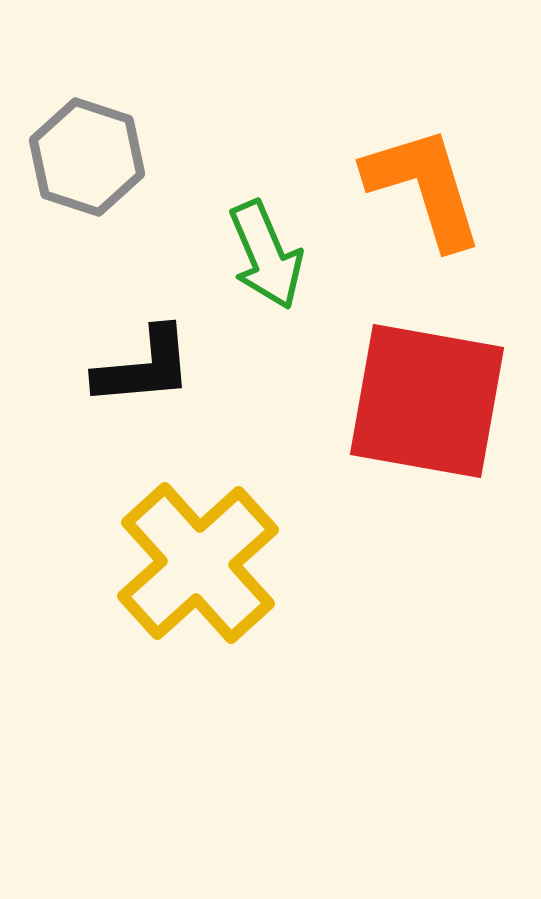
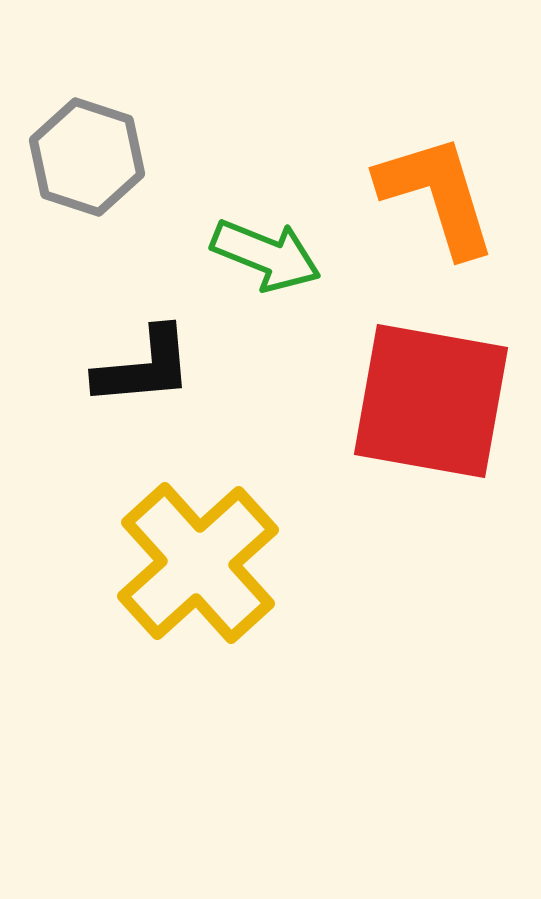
orange L-shape: moved 13 px right, 8 px down
green arrow: rotated 45 degrees counterclockwise
red square: moved 4 px right
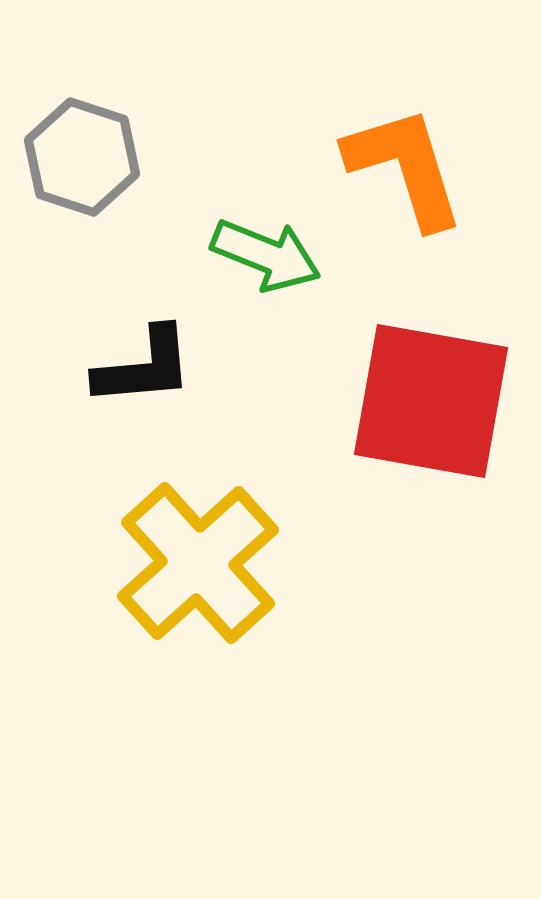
gray hexagon: moved 5 px left
orange L-shape: moved 32 px left, 28 px up
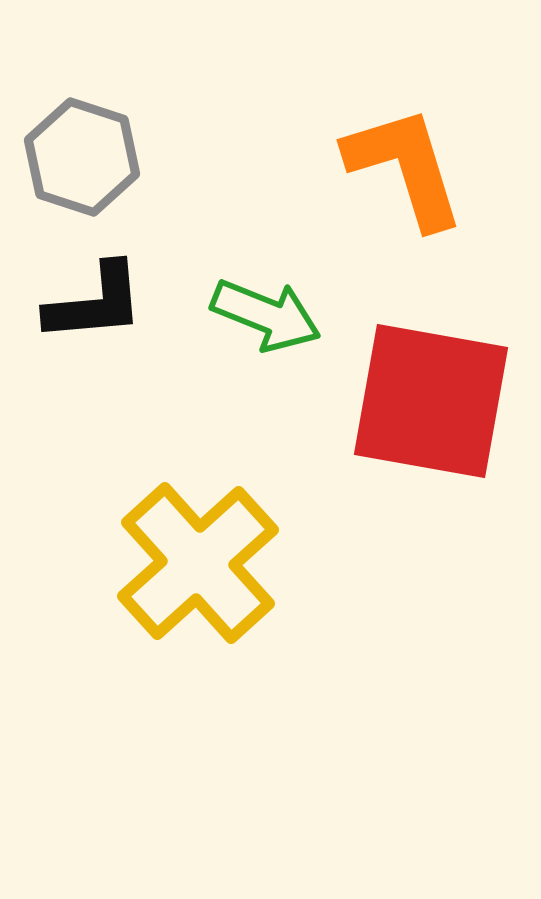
green arrow: moved 60 px down
black L-shape: moved 49 px left, 64 px up
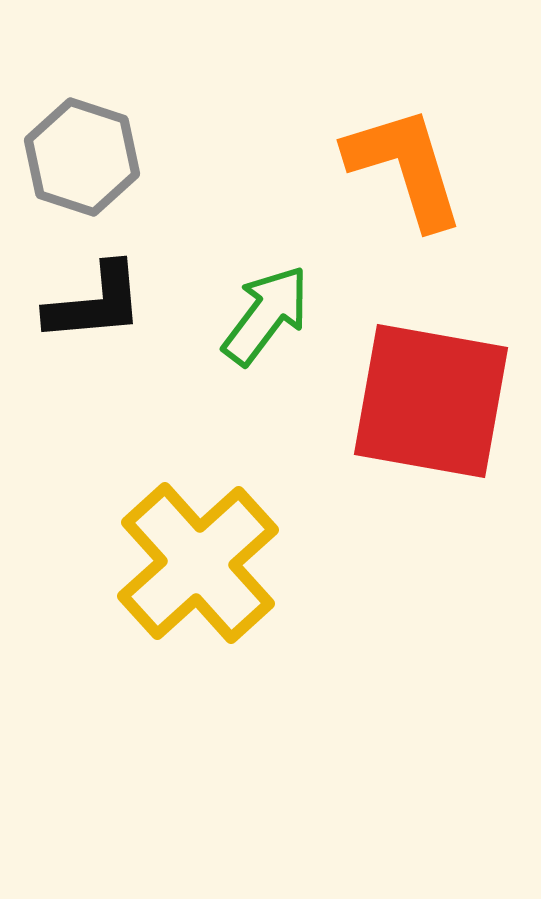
green arrow: rotated 75 degrees counterclockwise
